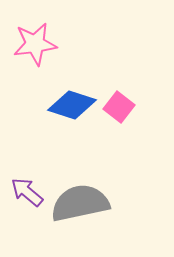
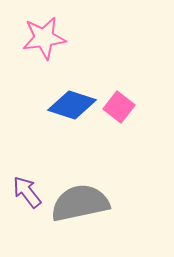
pink star: moved 9 px right, 6 px up
purple arrow: rotated 12 degrees clockwise
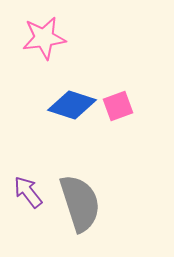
pink square: moved 1 px left, 1 px up; rotated 32 degrees clockwise
purple arrow: moved 1 px right
gray semicircle: rotated 84 degrees clockwise
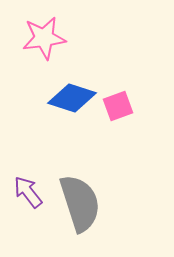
blue diamond: moved 7 px up
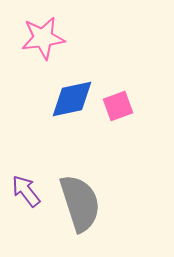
pink star: moved 1 px left
blue diamond: moved 1 px down; rotated 30 degrees counterclockwise
purple arrow: moved 2 px left, 1 px up
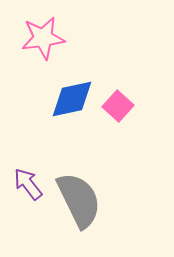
pink square: rotated 28 degrees counterclockwise
purple arrow: moved 2 px right, 7 px up
gray semicircle: moved 1 px left, 3 px up; rotated 8 degrees counterclockwise
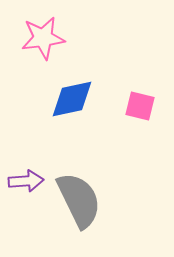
pink square: moved 22 px right; rotated 28 degrees counterclockwise
purple arrow: moved 2 px left, 3 px up; rotated 124 degrees clockwise
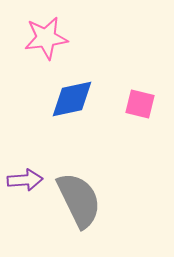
pink star: moved 3 px right
pink square: moved 2 px up
purple arrow: moved 1 px left, 1 px up
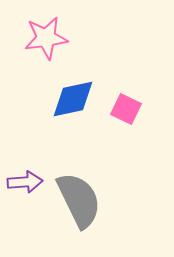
blue diamond: moved 1 px right
pink square: moved 14 px left, 5 px down; rotated 12 degrees clockwise
purple arrow: moved 2 px down
